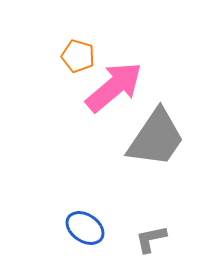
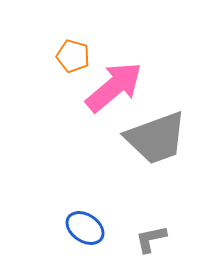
orange pentagon: moved 5 px left
gray trapezoid: rotated 36 degrees clockwise
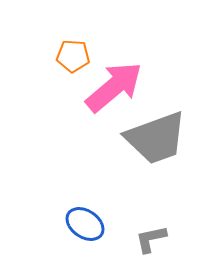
orange pentagon: rotated 12 degrees counterclockwise
blue ellipse: moved 4 px up
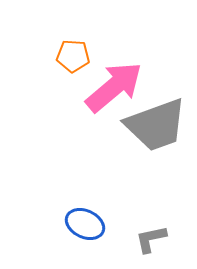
gray trapezoid: moved 13 px up
blue ellipse: rotated 9 degrees counterclockwise
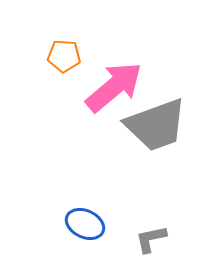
orange pentagon: moved 9 px left
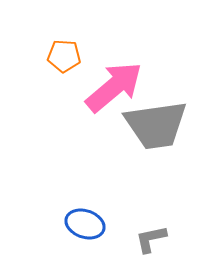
gray trapezoid: rotated 12 degrees clockwise
blue ellipse: rotated 6 degrees counterclockwise
